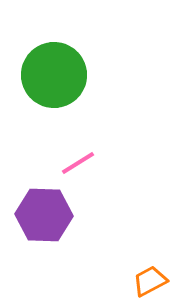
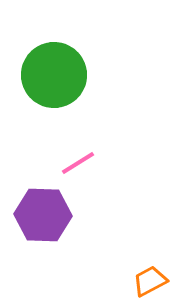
purple hexagon: moved 1 px left
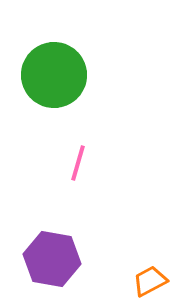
pink line: rotated 42 degrees counterclockwise
purple hexagon: moved 9 px right, 44 px down; rotated 8 degrees clockwise
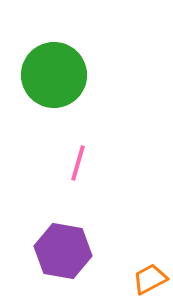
purple hexagon: moved 11 px right, 8 px up
orange trapezoid: moved 2 px up
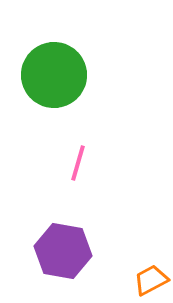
orange trapezoid: moved 1 px right, 1 px down
